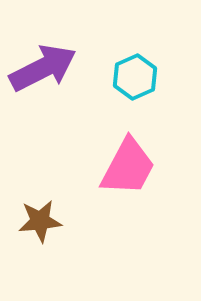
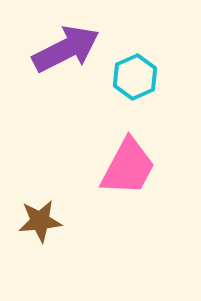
purple arrow: moved 23 px right, 19 px up
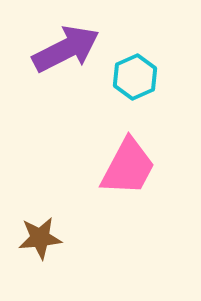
brown star: moved 17 px down
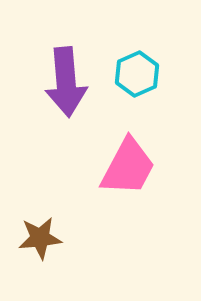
purple arrow: moved 33 px down; rotated 112 degrees clockwise
cyan hexagon: moved 2 px right, 3 px up
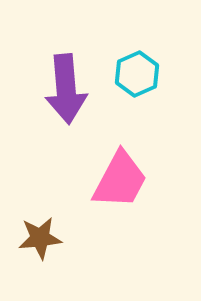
purple arrow: moved 7 px down
pink trapezoid: moved 8 px left, 13 px down
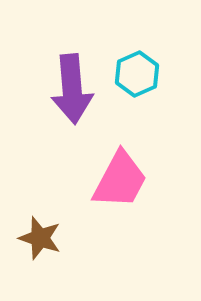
purple arrow: moved 6 px right
brown star: rotated 24 degrees clockwise
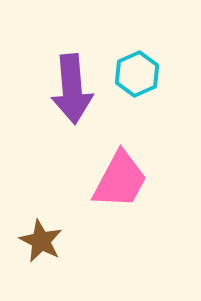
brown star: moved 1 px right, 3 px down; rotated 9 degrees clockwise
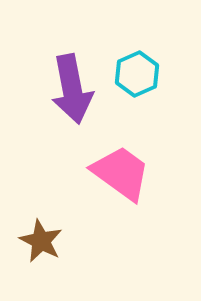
purple arrow: rotated 6 degrees counterclockwise
pink trapezoid: moved 1 px right, 7 px up; rotated 82 degrees counterclockwise
